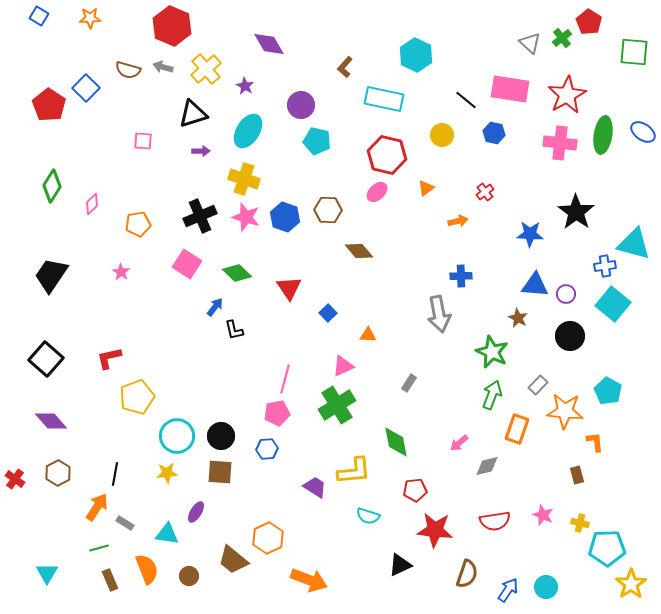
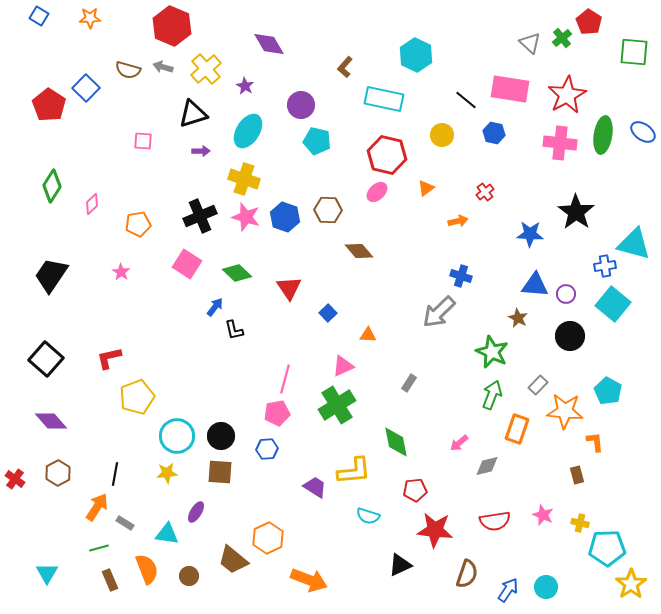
blue cross at (461, 276): rotated 20 degrees clockwise
gray arrow at (439, 314): moved 2 px up; rotated 57 degrees clockwise
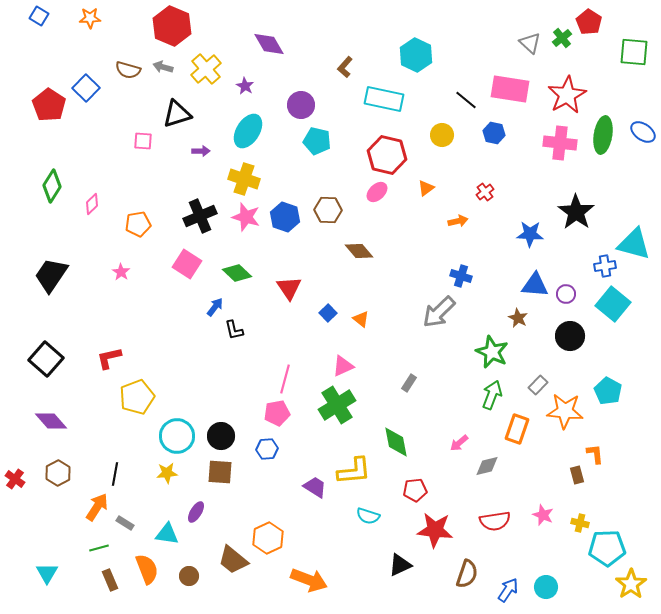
black triangle at (193, 114): moved 16 px left
orange triangle at (368, 335): moved 7 px left, 16 px up; rotated 36 degrees clockwise
orange L-shape at (595, 442): moved 12 px down
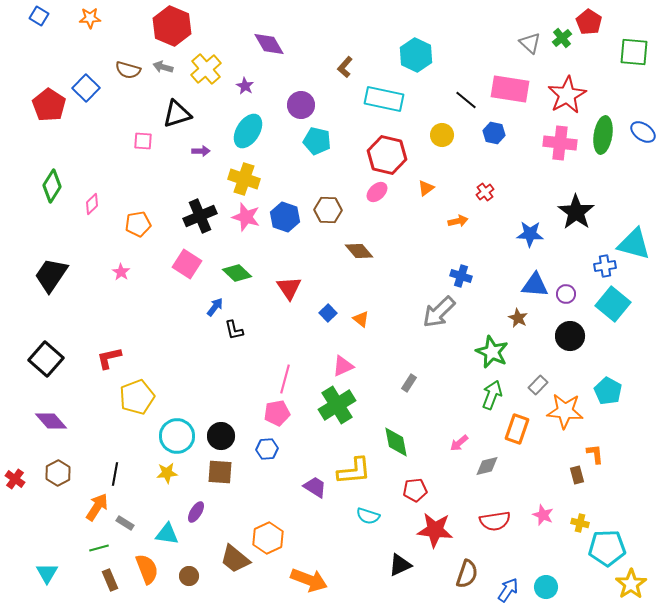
brown trapezoid at (233, 560): moved 2 px right, 1 px up
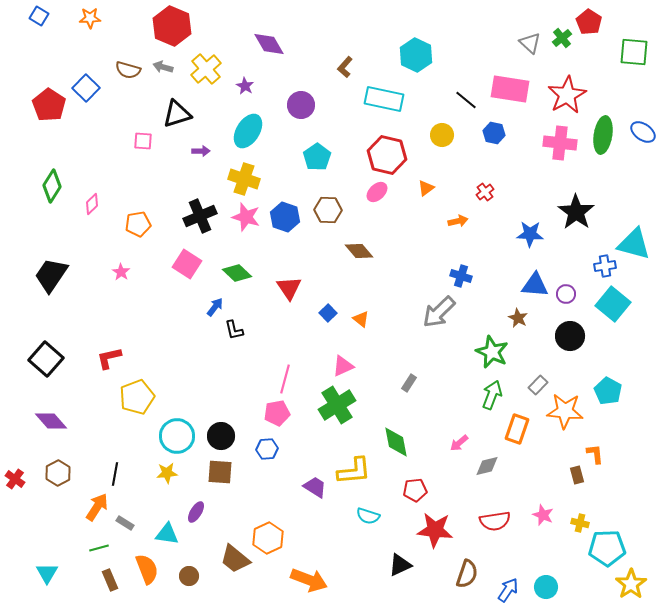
cyan pentagon at (317, 141): moved 16 px down; rotated 24 degrees clockwise
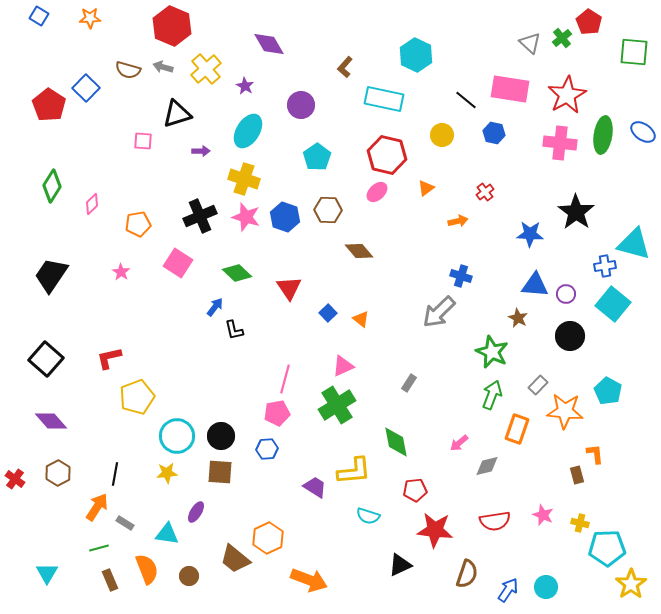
pink square at (187, 264): moved 9 px left, 1 px up
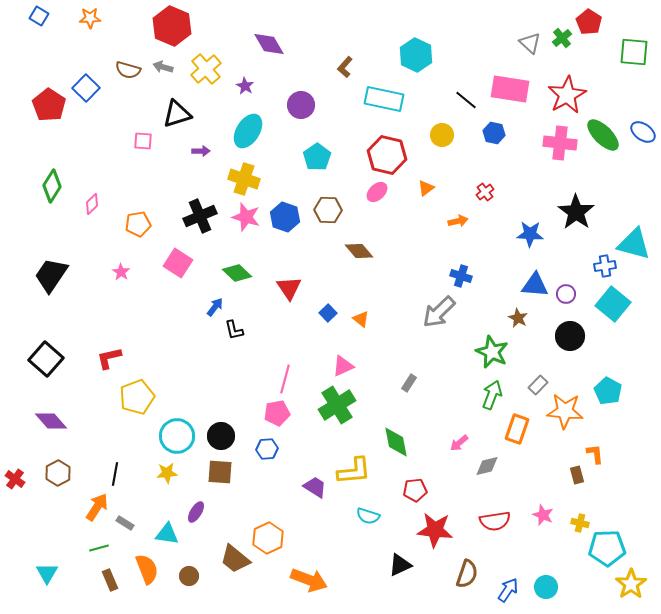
green ellipse at (603, 135): rotated 54 degrees counterclockwise
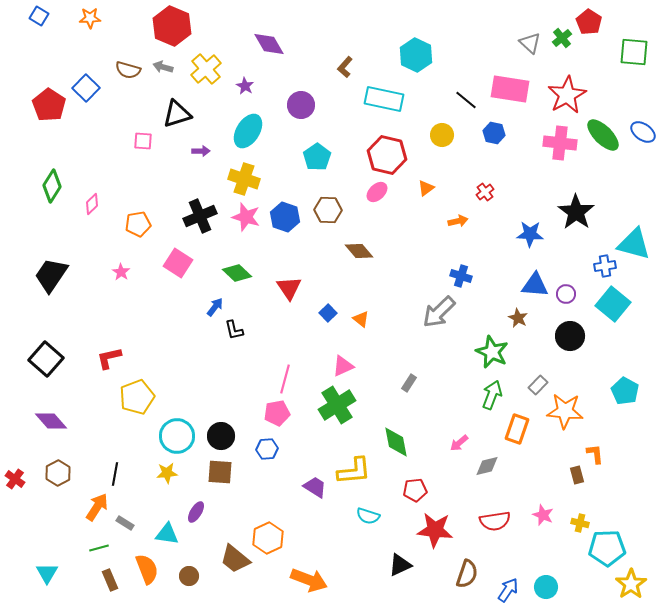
cyan pentagon at (608, 391): moved 17 px right
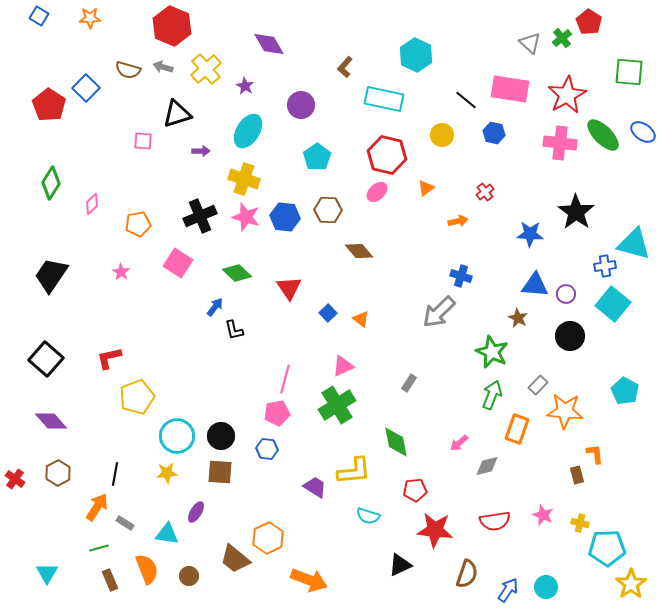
green square at (634, 52): moved 5 px left, 20 px down
green diamond at (52, 186): moved 1 px left, 3 px up
blue hexagon at (285, 217): rotated 12 degrees counterclockwise
blue hexagon at (267, 449): rotated 10 degrees clockwise
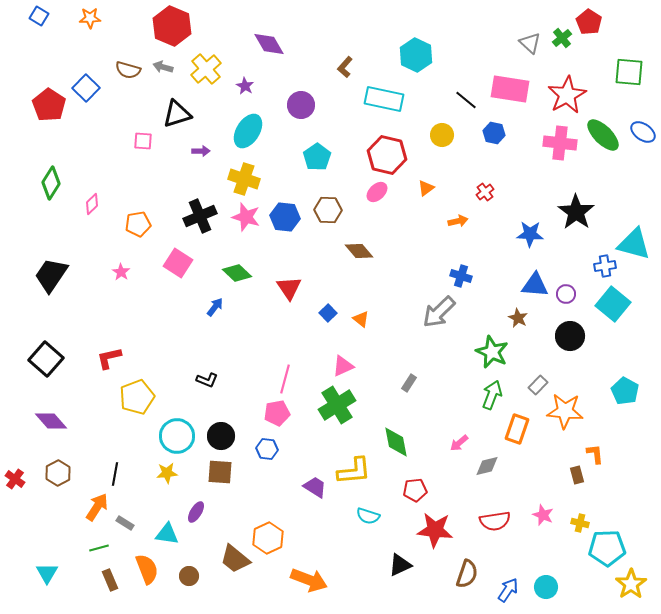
black L-shape at (234, 330): moved 27 px left, 50 px down; rotated 55 degrees counterclockwise
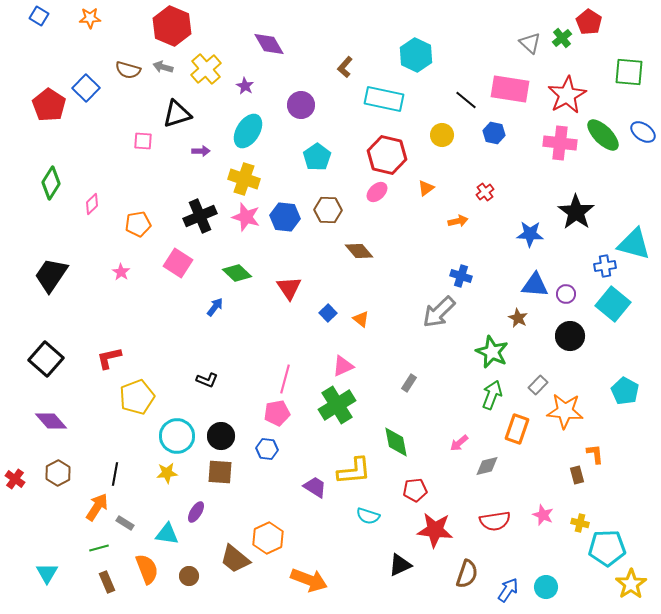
brown rectangle at (110, 580): moved 3 px left, 2 px down
